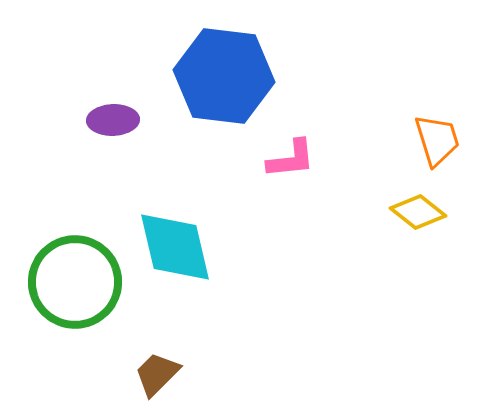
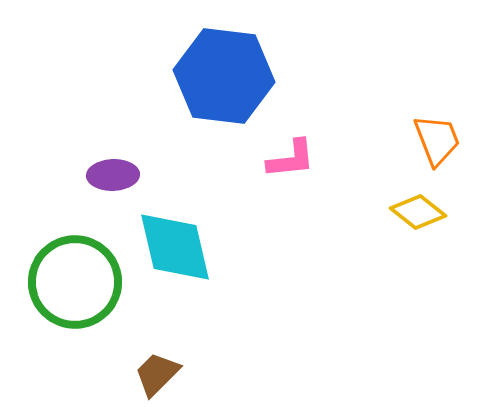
purple ellipse: moved 55 px down
orange trapezoid: rotated 4 degrees counterclockwise
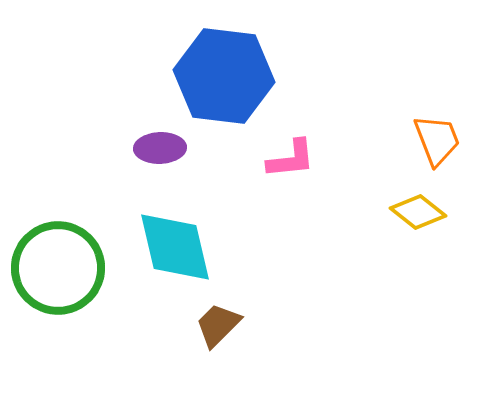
purple ellipse: moved 47 px right, 27 px up
green circle: moved 17 px left, 14 px up
brown trapezoid: moved 61 px right, 49 px up
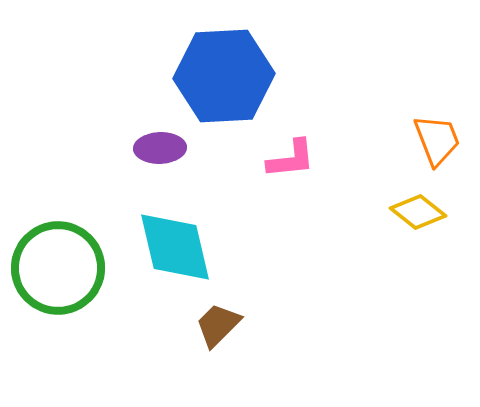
blue hexagon: rotated 10 degrees counterclockwise
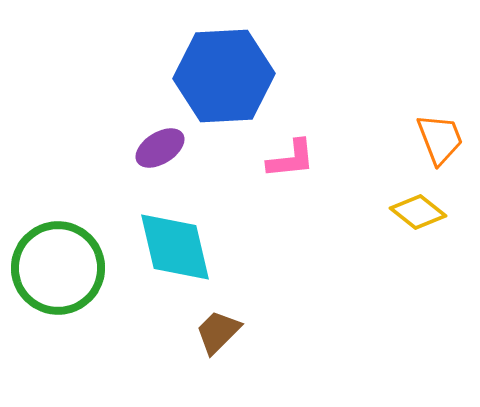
orange trapezoid: moved 3 px right, 1 px up
purple ellipse: rotated 30 degrees counterclockwise
brown trapezoid: moved 7 px down
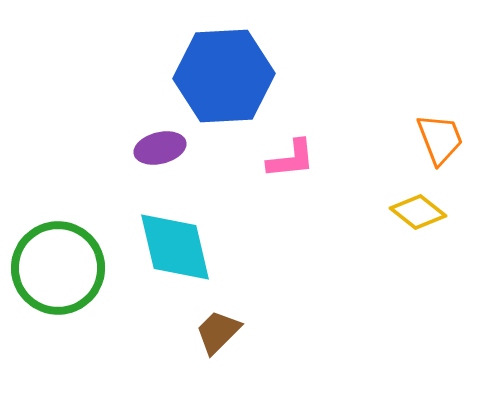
purple ellipse: rotated 18 degrees clockwise
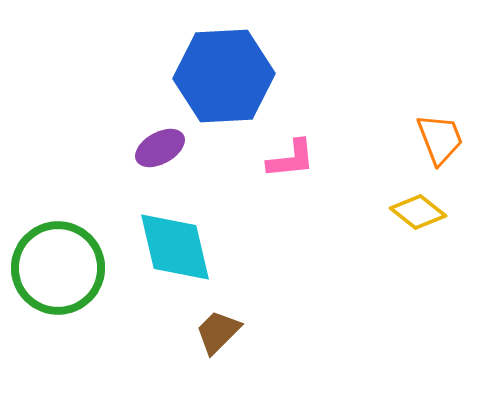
purple ellipse: rotated 15 degrees counterclockwise
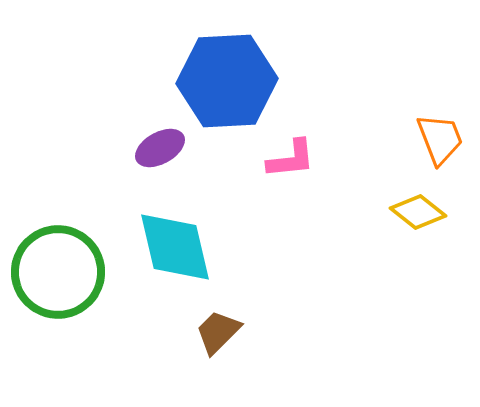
blue hexagon: moved 3 px right, 5 px down
green circle: moved 4 px down
